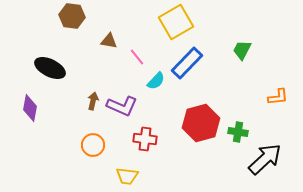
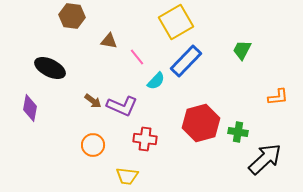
blue rectangle: moved 1 px left, 2 px up
brown arrow: rotated 114 degrees clockwise
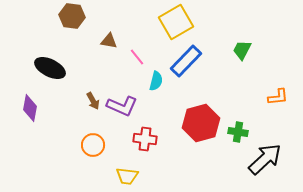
cyan semicircle: rotated 30 degrees counterclockwise
brown arrow: rotated 24 degrees clockwise
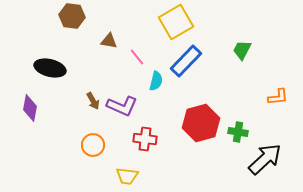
black ellipse: rotated 12 degrees counterclockwise
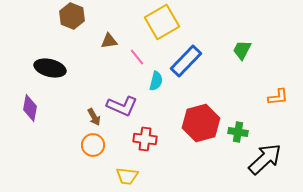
brown hexagon: rotated 15 degrees clockwise
yellow square: moved 14 px left
brown triangle: rotated 18 degrees counterclockwise
brown arrow: moved 1 px right, 16 px down
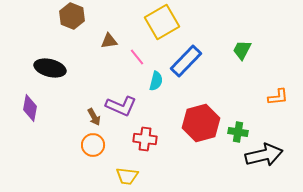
purple L-shape: moved 1 px left
black arrow: moved 1 px left, 4 px up; rotated 30 degrees clockwise
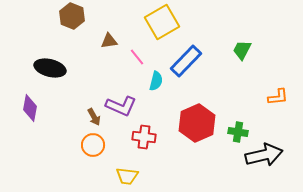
red hexagon: moved 4 px left; rotated 9 degrees counterclockwise
red cross: moved 1 px left, 2 px up
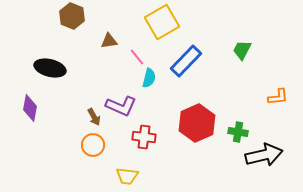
cyan semicircle: moved 7 px left, 3 px up
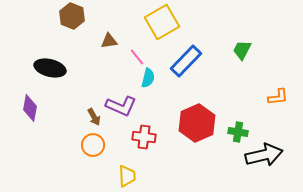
cyan semicircle: moved 1 px left
yellow trapezoid: rotated 100 degrees counterclockwise
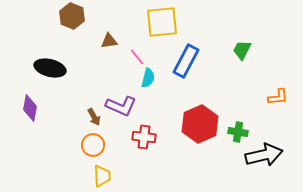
yellow square: rotated 24 degrees clockwise
blue rectangle: rotated 16 degrees counterclockwise
red hexagon: moved 3 px right, 1 px down
yellow trapezoid: moved 25 px left
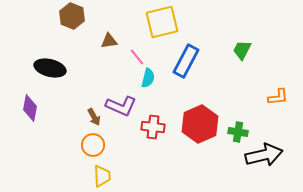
yellow square: rotated 8 degrees counterclockwise
red cross: moved 9 px right, 10 px up
